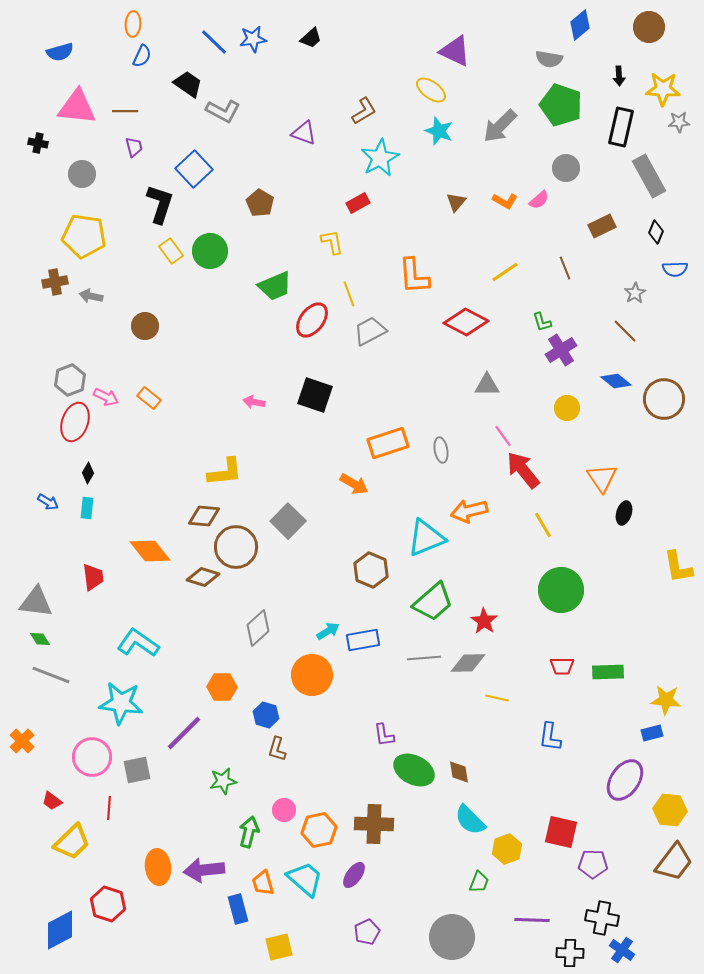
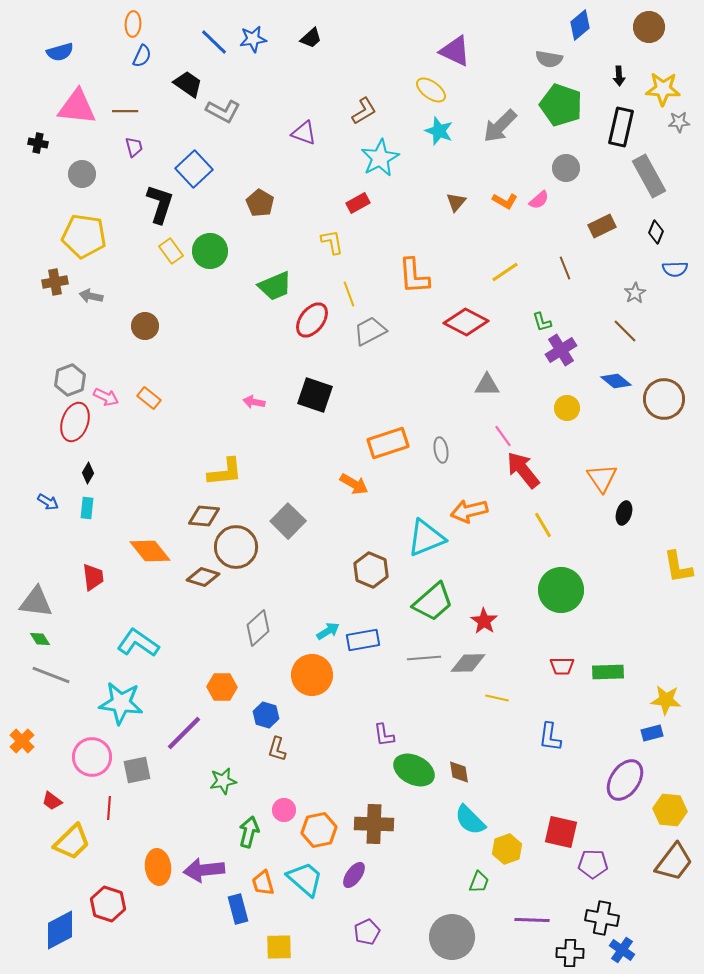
yellow square at (279, 947): rotated 12 degrees clockwise
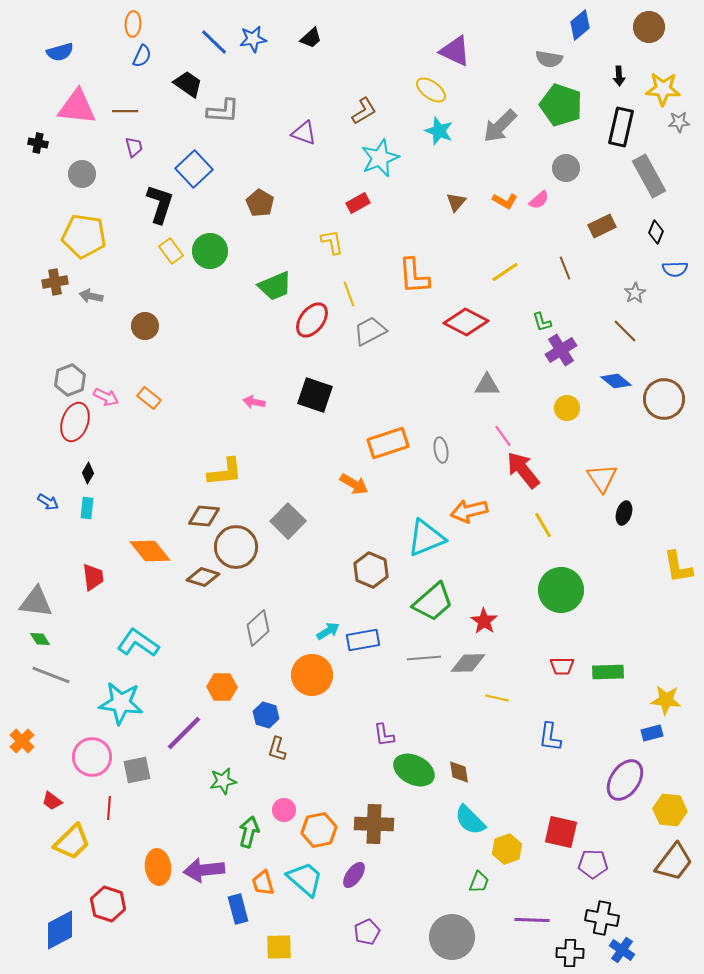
gray L-shape at (223, 111): rotated 24 degrees counterclockwise
cyan star at (380, 158): rotated 6 degrees clockwise
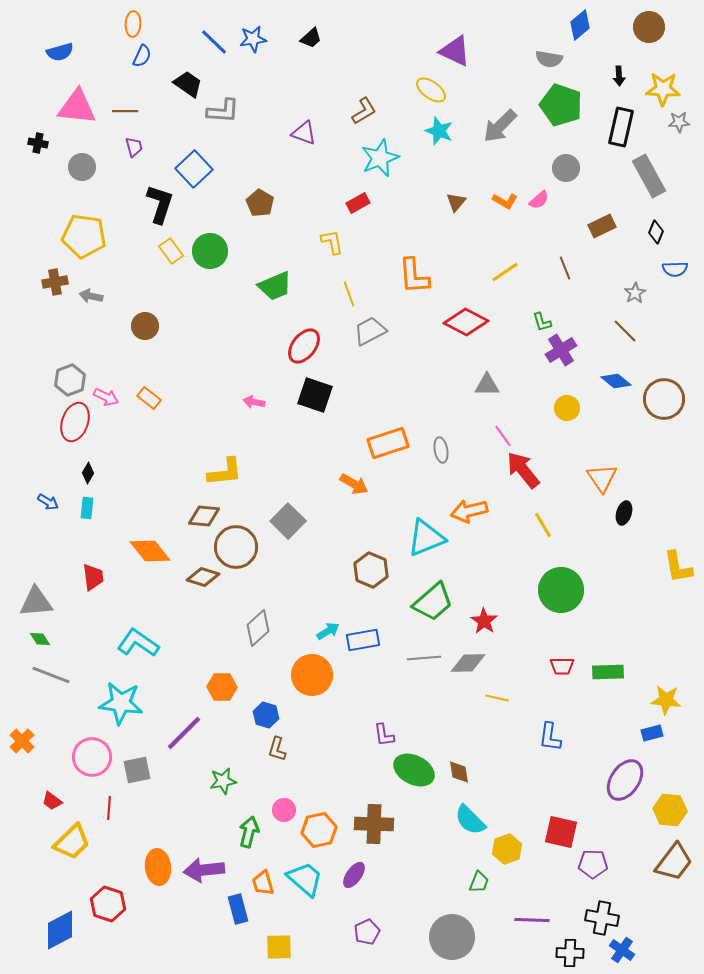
gray circle at (82, 174): moved 7 px up
red ellipse at (312, 320): moved 8 px left, 26 px down
gray triangle at (36, 602): rotated 12 degrees counterclockwise
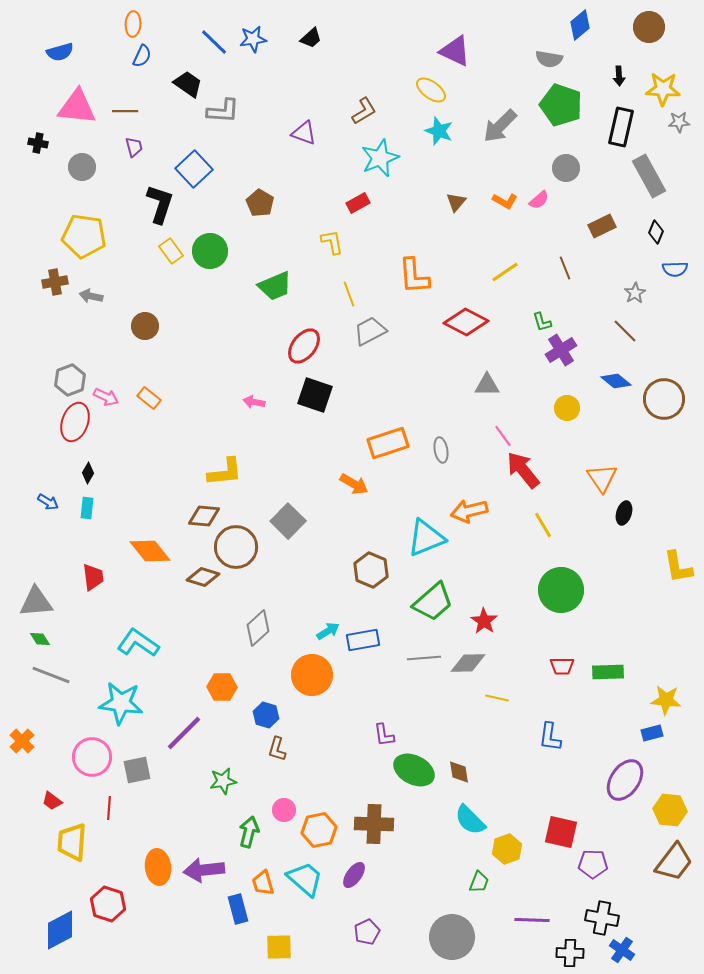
yellow trapezoid at (72, 842): rotated 138 degrees clockwise
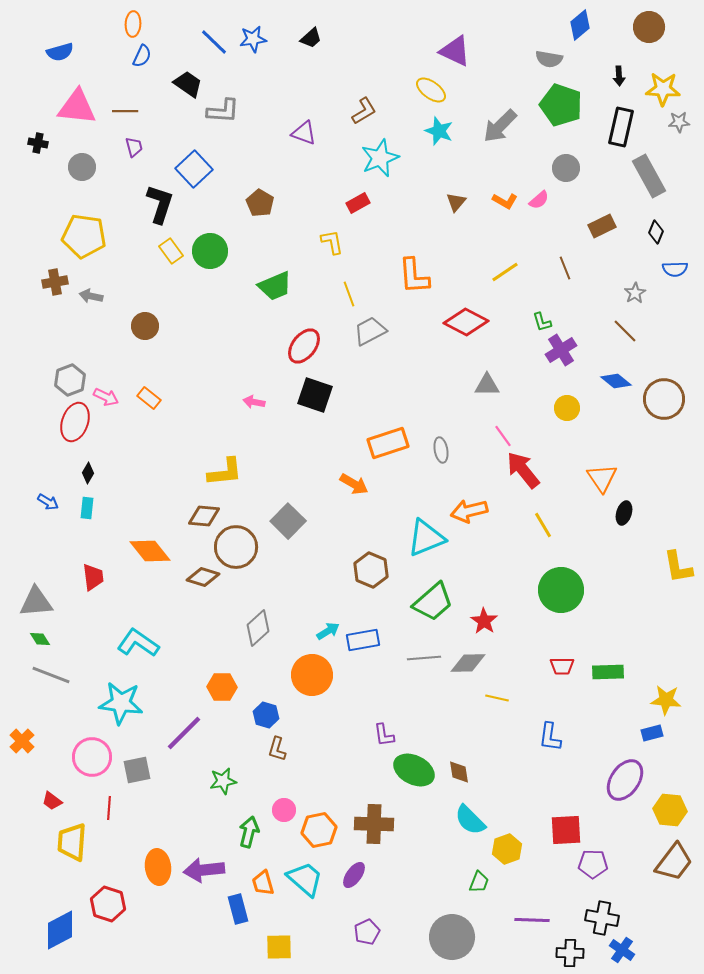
red square at (561, 832): moved 5 px right, 2 px up; rotated 16 degrees counterclockwise
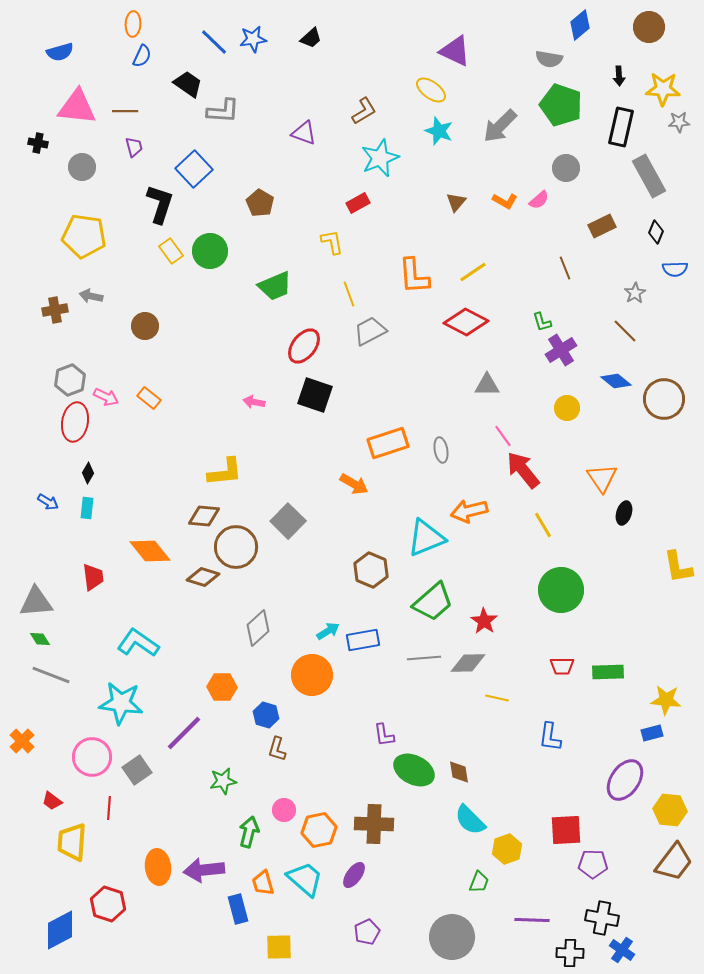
yellow line at (505, 272): moved 32 px left
brown cross at (55, 282): moved 28 px down
red ellipse at (75, 422): rotated 9 degrees counterclockwise
gray square at (137, 770): rotated 24 degrees counterclockwise
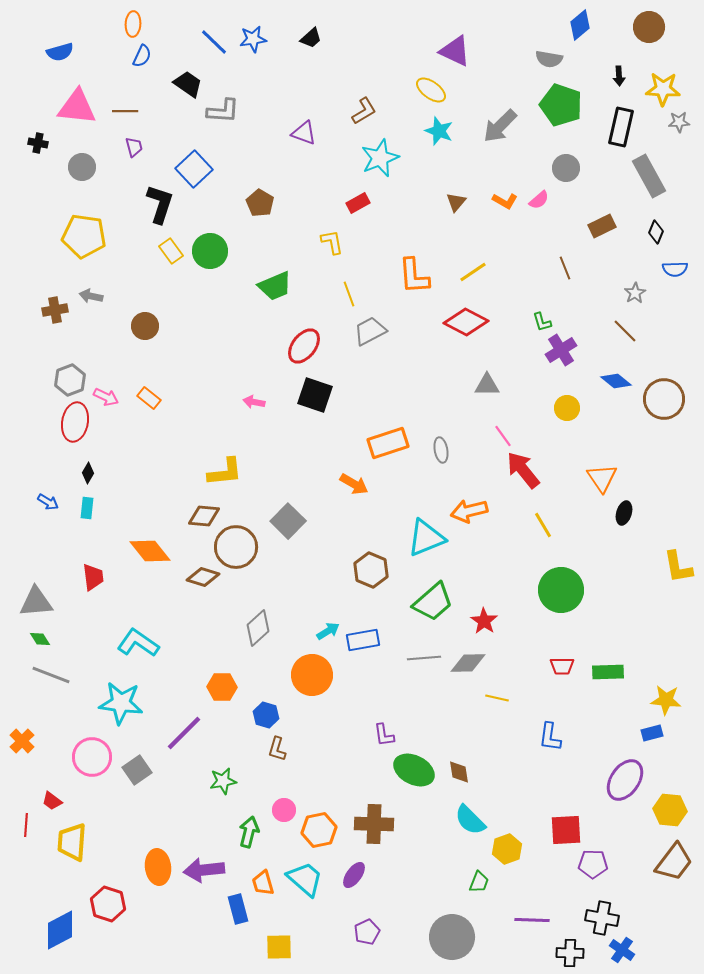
red line at (109, 808): moved 83 px left, 17 px down
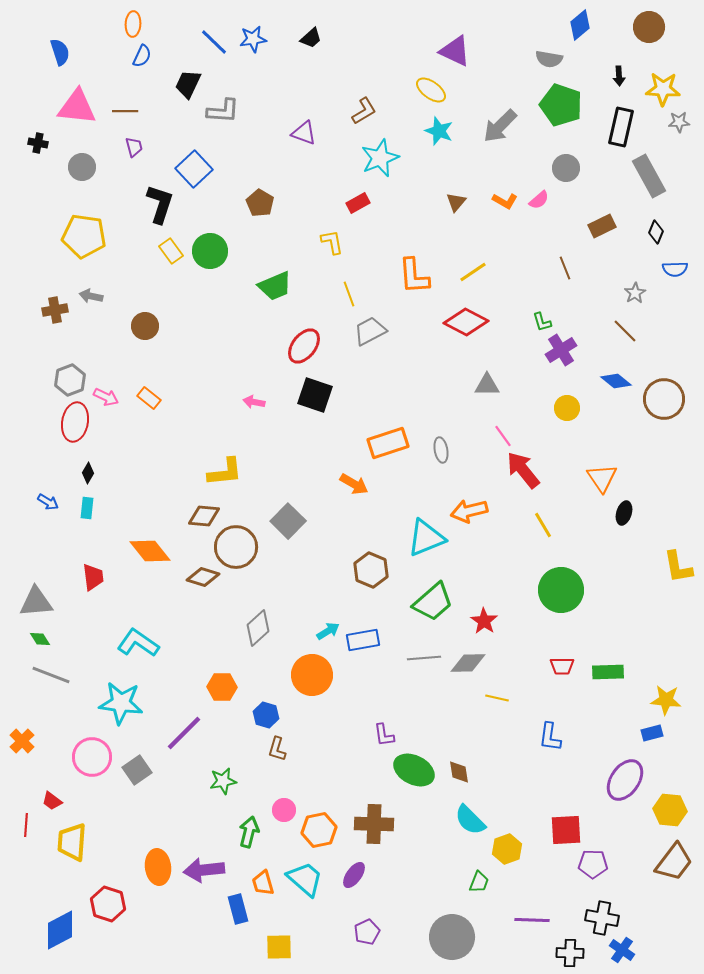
blue semicircle at (60, 52): rotated 92 degrees counterclockwise
black trapezoid at (188, 84): rotated 100 degrees counterclockwise
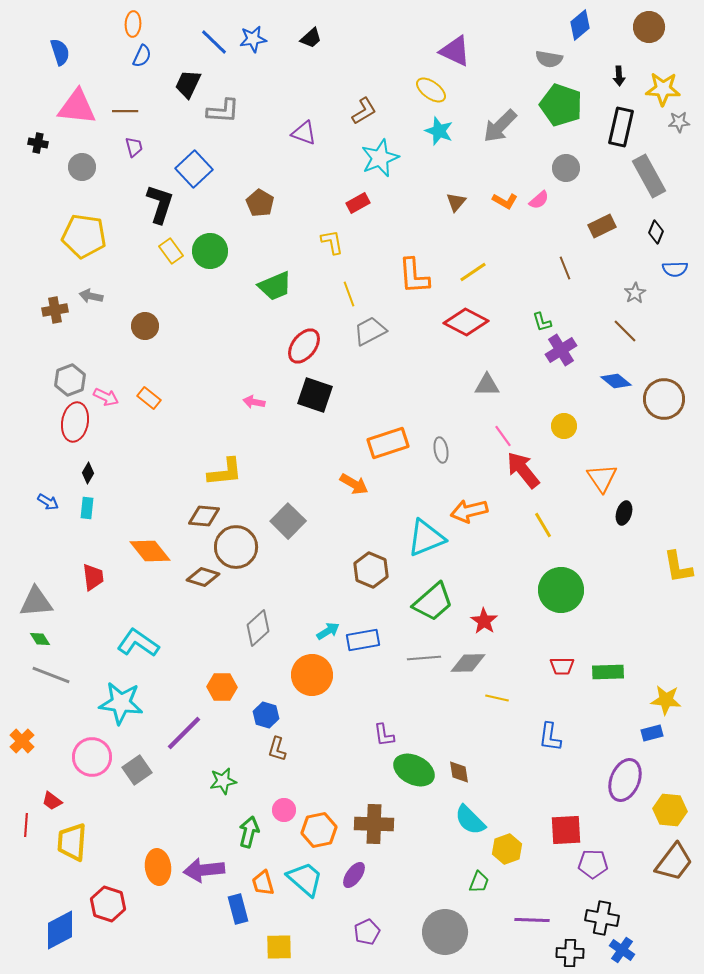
yellow circle at (567, 408): moved 3 px left, 18 px down
purple ellipse at (625, 780): rotated 12 degrees counterclockwise
gray circle at (452, 937): moved 7 px left, 5 px up
